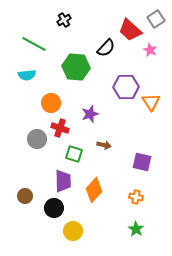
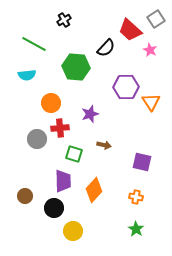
red cross: rotated 24 degrees counterclockwise
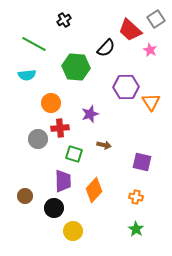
gray circle: moved 1 px right
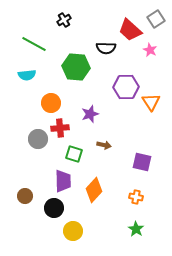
black semicircle: rotated 48 degrees clockwise
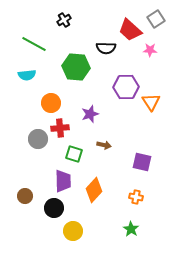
pink star: rotated 24 degrees counterclockwise
green star: moved 5 px left
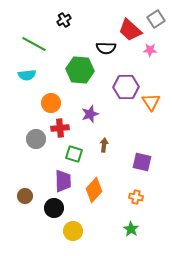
green hexagon: moved 4 px right, 3 px down
gray circle: moved 2 px left
brown arrow: rotated 96 degrees counterclockwise
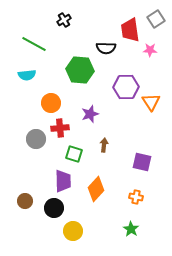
red trapezoid: rotated 40 degrees clockwise
orange diamond: moved 2 px right, 1 px up
brown circle: moved 5 px down
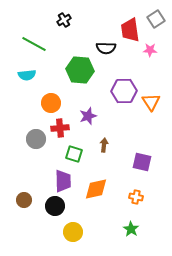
purple hexagon: moved 2 px left, 4 px down
purple star: moved 2 px left, 2 px down
orange diamond: rotated 35 degrees clockwise
brown circle: moved 1 px left, 1 px up
black circle: moved 1 px right, 2 px up
yellow circle: moved 1 px down
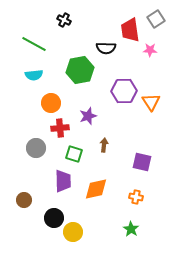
black cross: rotated 32 degrees counterclockwise
green hexagon: rotated 16 degrees counterclockwise
cyan semicircle: moved 7 px right
gray circle: moved 9 px down
black circle: moved 1 px left, 12 px down
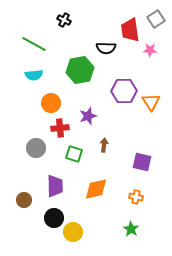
purple trapezoid: moved 8 px left, 5 px down
